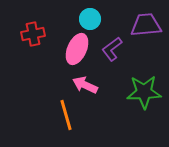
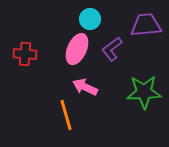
red cross: moved 8 px left, 20 px down; rotated 15 degrees clockwise
pink arrow: moved 2 px down
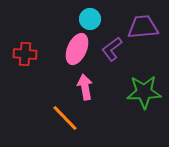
purple trapezoid: moved 3 px left, 2 px down
pink arrow: rotated 55 degrees clockwise
orange line: moved 1 px left, 3 px down; rotated 28 degrees counterclockwise
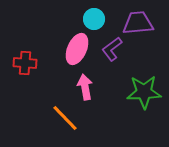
cyan circle: moved 4 px right
purple trapezoid: moved 5 px left, 4 px up
red cross: moved 9 px down
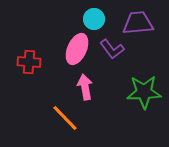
purple L-shape: rotated 90 degrees counterclockwise
red cross: moved 4 px right, 1 px up
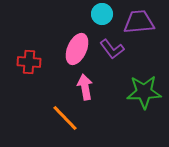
cyan circle: moved 8 px right, 5 px up
purple trapezoid: moved 1 px right, 1 px up
